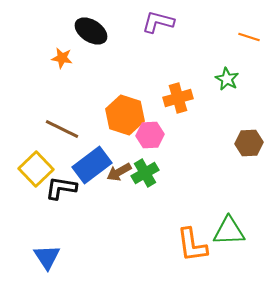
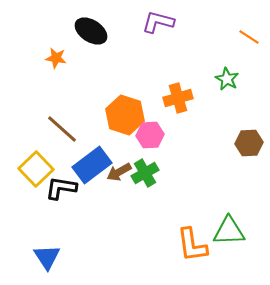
orange line: rotated 15 degrees clockwise
orange star: moved 6 px left
brown line: rotated 16 degrees clockwise
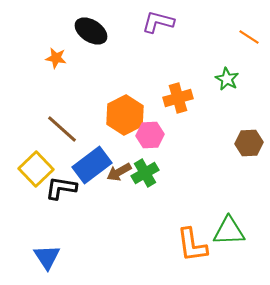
orange hexagon: rotated 15 degrees clockwise
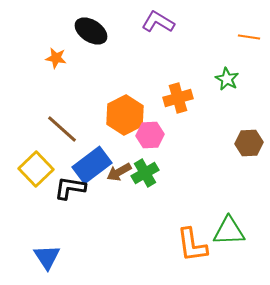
purple L-shape: rotated 16 degrees clockwise
orange line: rotated 25 degrees counterclockwise
black L-shape: moved 9 px right
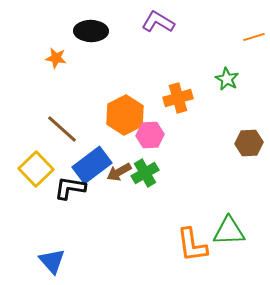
black ellipse: rotated 32 degrees counterclockwise
orange line: moved 5 px right; rotated 25 degrees counterclockwise
blue triangle: moved 5 px right, 4 px down; rotated 8 degrees counterclockwise
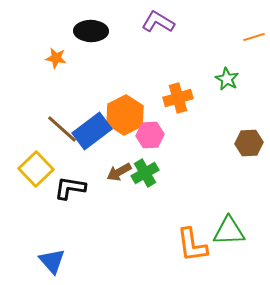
blue rectangle: moved 34 px up
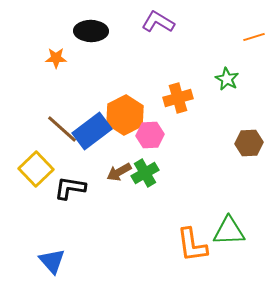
orange star: rotated 10 degrees counterclockwise
